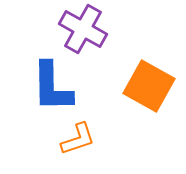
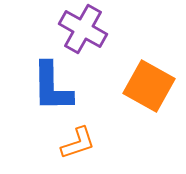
orange L-shape: moved 4 px down
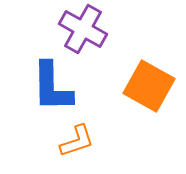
orange L-shape: moved 1 px left, 2 px up
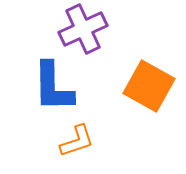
purple cross: rotated 36 degrees clockwise
blue L-shape: moved 1 px right
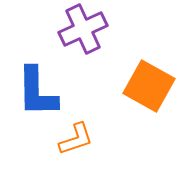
blue L-shape: moved 16 px left, 5 px down
orange L-shape: moved 1 px left, 2 px up
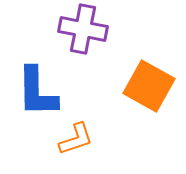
purple cross: rotated 36 degrees clockwise
